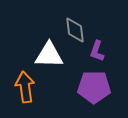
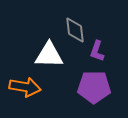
orange arrow: rotated 108 degrees clockwise
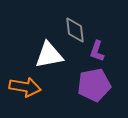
white triangle: rotated 12 degrees counterclockwise
purple pentagon: moved 2 px up; rotated 12 degrees counterclockwise
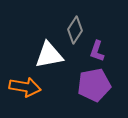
gray diamond: rotated 40 degrees clockwise
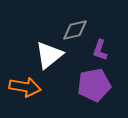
gray diamond: rotated 44 degrees clockwise
purple L-shape: moved 3 px right, 1 px up
white triangle: rotated 28 degrees counterclockwise
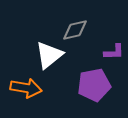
purple L-shape: moved 14 px right, 2 px down; rotated 110 degrees counterclockwise
orange arrow: moved 1 px right, 1 px down
